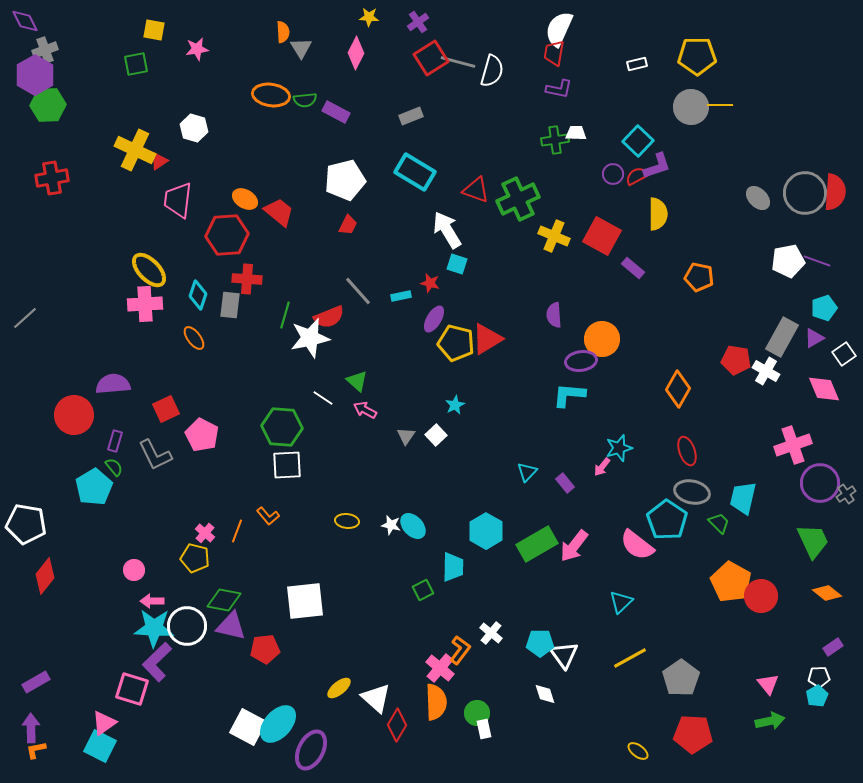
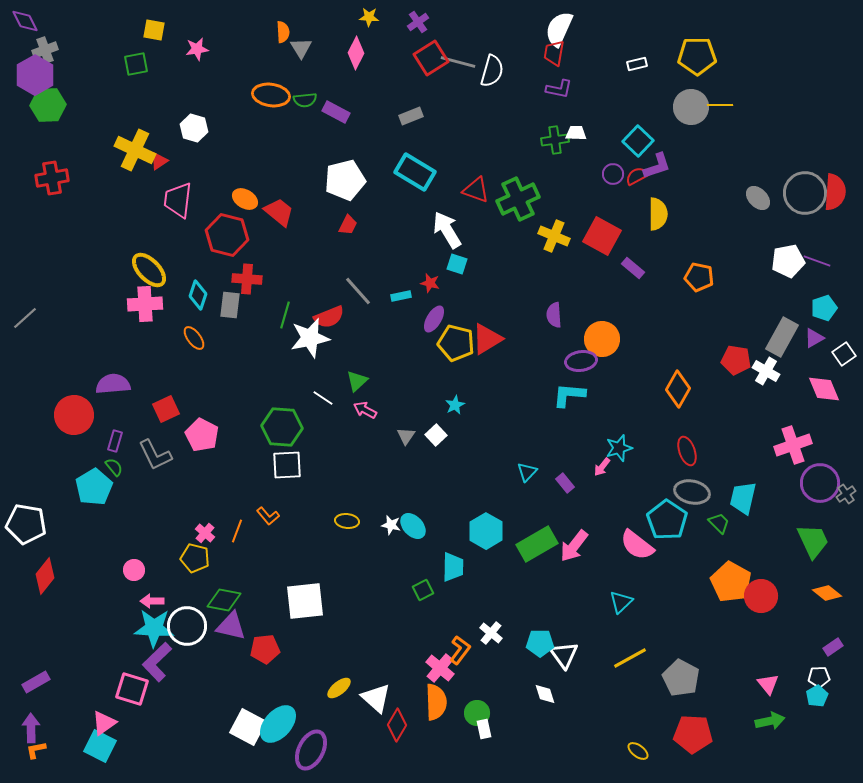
red hexagon at (227, 235): rotated 18 degrees clockwise
green triangle at (357, 381): rotated 35 degrees clockwise
gray pentagon at (681, 678): rotated 9 degrees counterclockwise
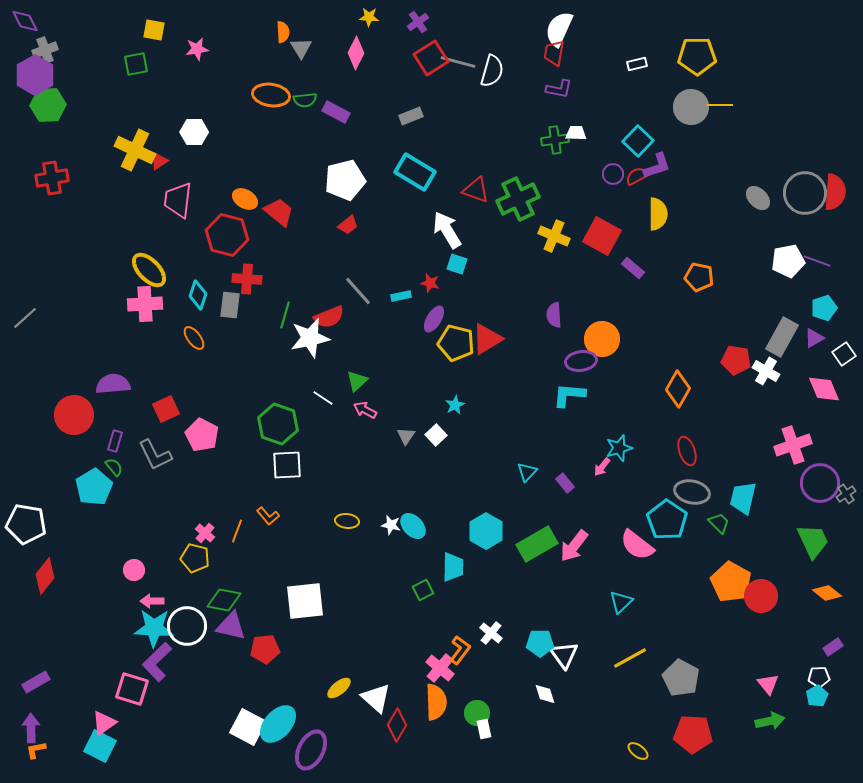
white hexagon at (194, 128): moved 4 px down; rotated 16 degrees counterclockwise
red trapezoid at (348, 225): rotated 25 degrees clockwise
green hexagon at (282, 427): moved 4 px left, 3 px up; rotated 15 degrees clockwise
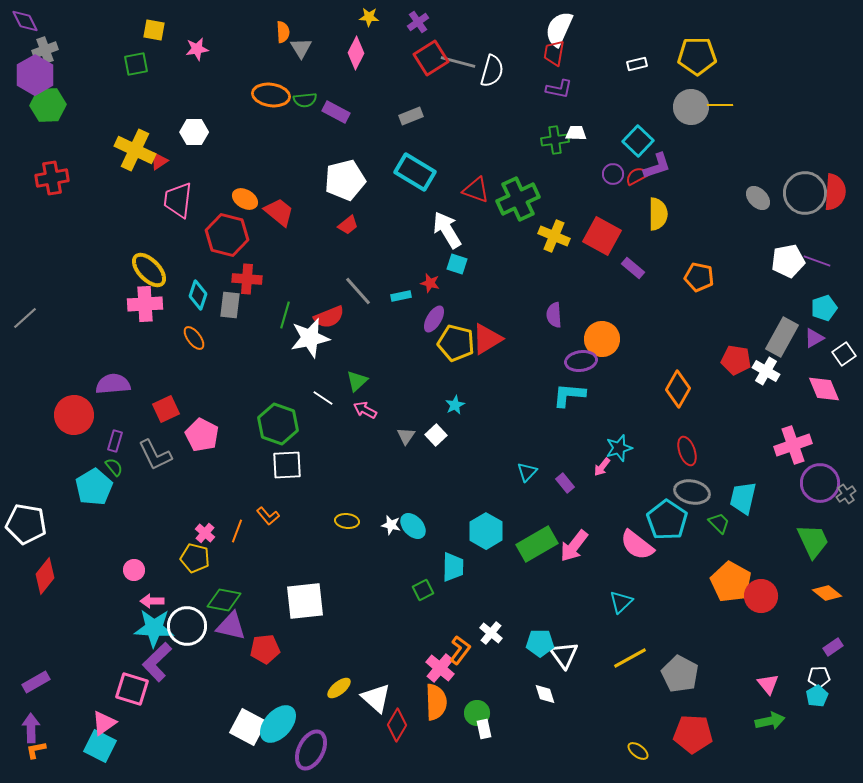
gray pentagon at (681, 678): moved 1 px left, 4 px up
